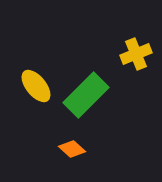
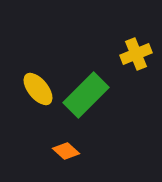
yellow ellipse: moved 2 px right, 3 px down
orange diamond: moved 6 px left, 2 px down
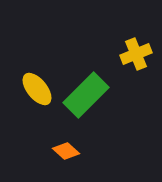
yellow ellipse: moved 1 px left
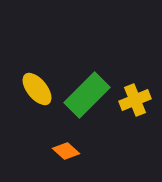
yellow cross: moved 1 px left, 46 px down
green rectangle: moved 1 px right
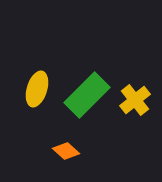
yellow ellipse: rotated 56 degrees clockwise
yellow cross: rotated 16 degrees counterclockwise
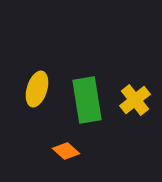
green rectangle: moved 5 px down; rotated 54 degrees counterclockwise
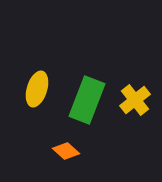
green rectangle: rotated 30 degrees clockwise
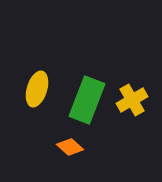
yellow cross: moved 3 px left; rotated 8 degrees clockwise
orange diamond: moved 4 px right, 4 px up
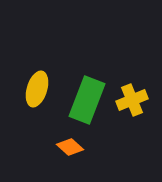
yellow cross: rotated 8 degrees clockwise
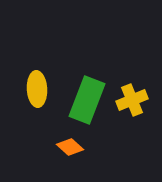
yellow ellipse: rotated 20 degrees counterclockwise
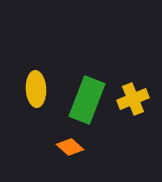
yellow ellipse: moved 1 px left
yellow cross: moved 1 px right, 1 px up
